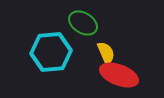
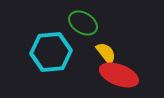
yellow semicircle: rotated 15 degrees counterclockwise
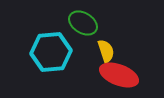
yellow semicircle: moved 2 px up; rotated 20 degrees clockwise
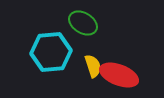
yellow semicircle: moved 13 px left, 15 px down
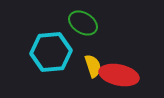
red ellipse: rotated 9 degrees counterclockwise
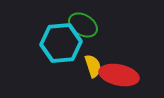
green ellipse: moved 2 px down
cyan hexagon: moved 10 px right, 9 px up
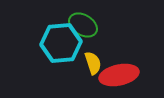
yellow semicircle: moved 3 px up
red ellipse: rotated 24 degrees counterclockwise
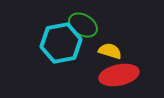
cyan hexagon: rotated 6 degrees counterclockwise
yellow semicircle: moved 17 px right, 12 px up; rotated 55 degrees counterclockwise
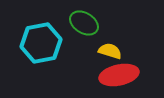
green ellipse: moved 1 px right, 2 px up
cyan hexagon: moved 20 px left
